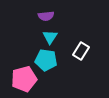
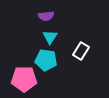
pink pentagon: rotated 15 degrees clockwise
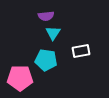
cyan triangle: moved 3 px right, 4 px up
white rectangle: rotated 48 degrees clockwise
pink pentagon: moved 4 px left, 1 px up
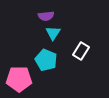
white rectangle: rotated 48 degrees counterclockwise
cyan pentagon: rotated 15 degrees clockwise
pink pentagon: moved 1 px left, 1 px down
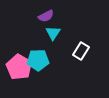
purple semicircle: rotated 21 degrees counterclockwise
cyan pentagon: moved 8 px left; rotated 25 degrees counterclockwise
pink pentagon: moved 12 px up; rotated 30 degrees clockwise
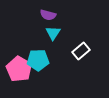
purple semicircle: moved 2 px right, 1 px up; rotated 42 degrees clockwise
white rectangle: rotated 18 degrees clockwise
pink pentagon: moved 2 px down
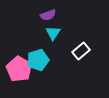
purple semicircle: rotated 35 degrees counterclockwise
cyan pentagon: rotated 15 degrees counterclockwise
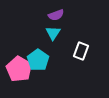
purple semicircle: moved 8 px right
white rectangle: rotated 30 degrees counterclockwise
cyan pentagon: rotated 20 degrees counterclockwise
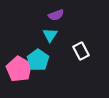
cyan triangle: moved 3 px left, 2 px down
white rectangle: rotated 48 degrees counterclockwise
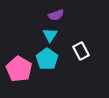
cyan pentagon: moved 9 px right, 1 px up
